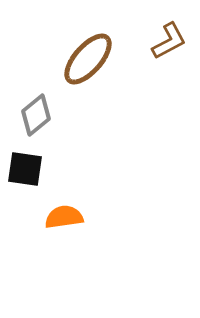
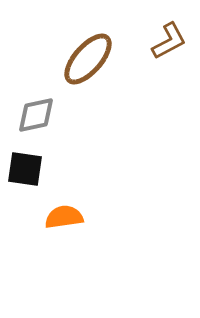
gray diamond: rotated 27 degrees clockwise
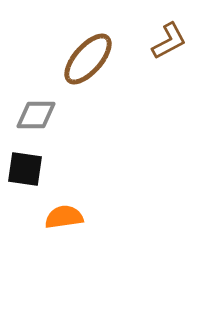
gray diamond: rotated 12 degrees clockwise
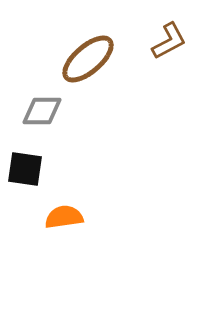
brown ellipse: rotated 8 degrees clockwise
gray diamond: moved 6 px right, 4 px up
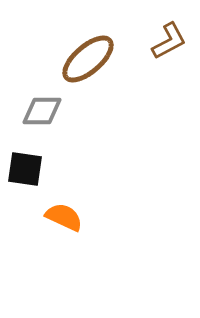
orange semicircle: rotated 33 degrees clockwise
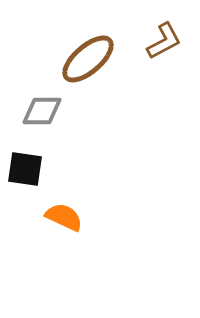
brown L-shape: moved 5 px left
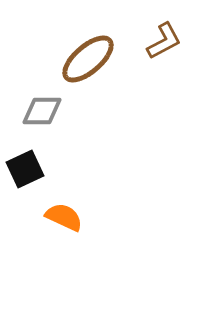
black square: rotated 33 degrees counterclockwise
